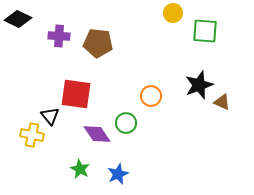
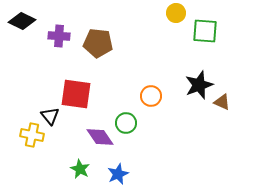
yellow circle: moved 3 px right
black diamond: moved 4 px right, 2 px down
purple diamond: moved 3 px right, 3 px down
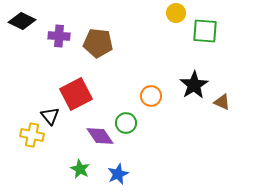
black star: moved 5 px left; rotated 12 degrees counterclockwise
red square: rotated 36 degrees counterclockwise
purple diamond: moved 1 px up
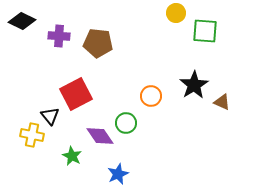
green star: moved 8 px left, 13 px up
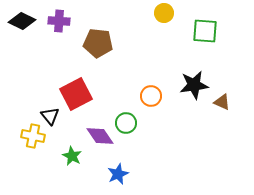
yellow circle: moved 12 px left
purple cross: moved 15 px up
black star: rotated 24 degrees clockwise
yellow cross: moved 1 px right, 1 px down
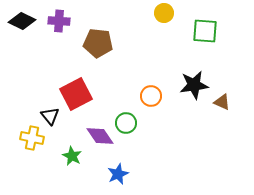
yellow cross: moved 1 px left, 2 px down
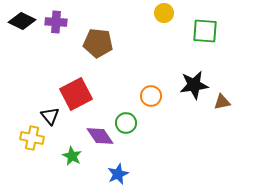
purple cross: moved 3 px left, 1 px down
brown triangle: rotated 36 degrees counterclockwise
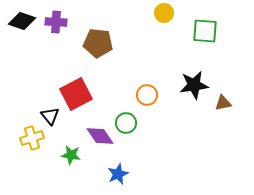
black diamond: rotated 8 degrees counterclockwise
orange circle: moved 4 px left, 1 px up
brown triangle: moved 1 px right, 1 px down
yellow cross: rotated 30 degrees counterclockwise
green star: moved 1 px left, 1 px up; rotated 18 degrees counterclockwise
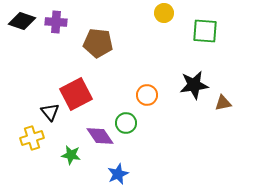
black triangle: moved 4 px up
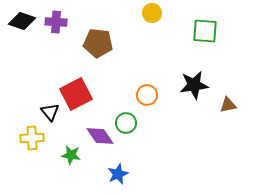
yellow circle: moved 12 px left
brown triangle: moved 5 px right, 2 px down
yellow cross: rotated 15 degrees clockwise
